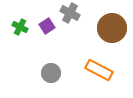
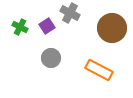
gray circle: moved 15 px up
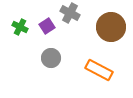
brown circle: moved 1 px left, 1 px up
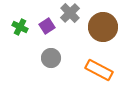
gray cross: rotated 18 degrees clockwise
brown circle: moved 8 px left
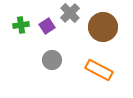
green cross: moved 1 px right, 2 px up; rotated 35 degrees counterclockwise
gray circle: moved 1 px right, 2 px down
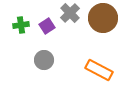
brown circle: moved 9 px up
gray circle: moved 8 px left
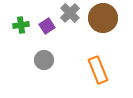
orange rectangle: moved 1 px left; rotated 40 degrees clockwise
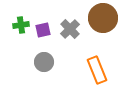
gray cross: moved 16 px down
purple square: moved 4 px left, 4 px down; rotated 21 degrees clockwise
gray circle: moved 2 px down
orange rectangle: moved 1 px left
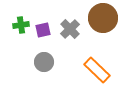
orange rectangle: rotated 24 degrees counterclockwise
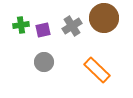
brown circle: moved 1 px right
gray cross: moved 2 px right, 3 px up; rotated 12 degrees clockwise
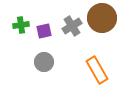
brown circle: moved 2 px left
purple square: moved 1 px right, 1 px down
orange rectangle: rotated 16 degrees clockwise
